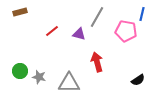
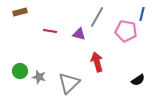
red line: moved 2 px left; rotated 48 degrees clockwise
gray triangle: rotated 45 degrees counterclockwise
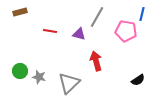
red arrow: moved 1 px left, 1 px up
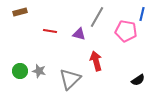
gray star: moved 6 px up
gray triangle: moved 1 px right, 4 px up
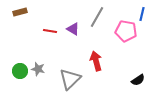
purple triangle: moved 6 px left, 5 px up; rotated 16 degrees clockwise
gray star: moved 1 px left, 2 px up
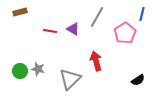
pink pentagon: moved 1 px left, 2 px down; rotated 30 degrees clockwise
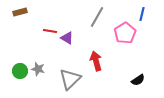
purple triangle: moved 6 px left, 9 px down
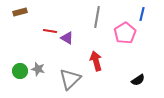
gray line: rotated 20 degrees counterclockwise
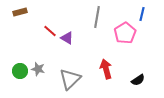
red line: rotated 32 degrees clockwise
red arrow: moved 10 px right, 8 px down
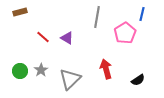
red line: moved 7 px left, 6 px down
gray star: moved 3 px right, 1 px down; rotated 24 degrees clockwise
